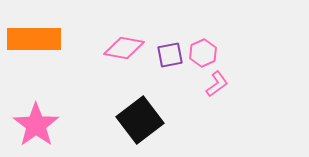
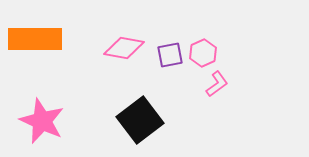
orange rectangle: moved 1 px right
pink star: moved 6 px right, 4 px up; rotated 12 degrees counterclockwise
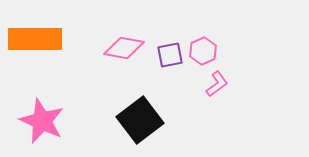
pink hexagon: moved 2 px up
